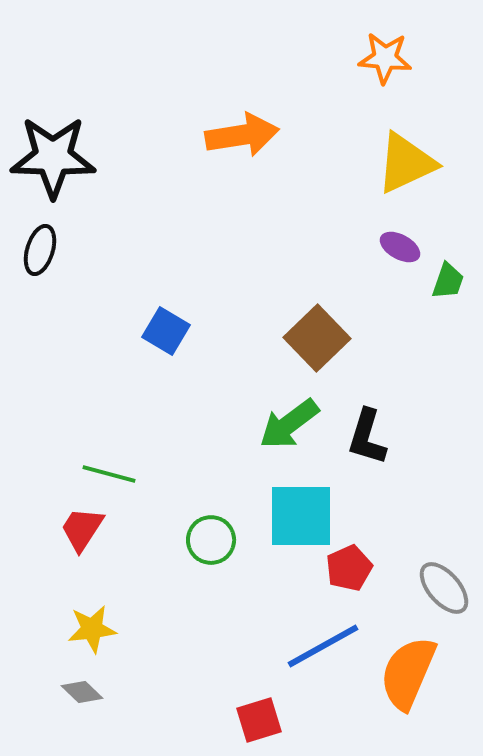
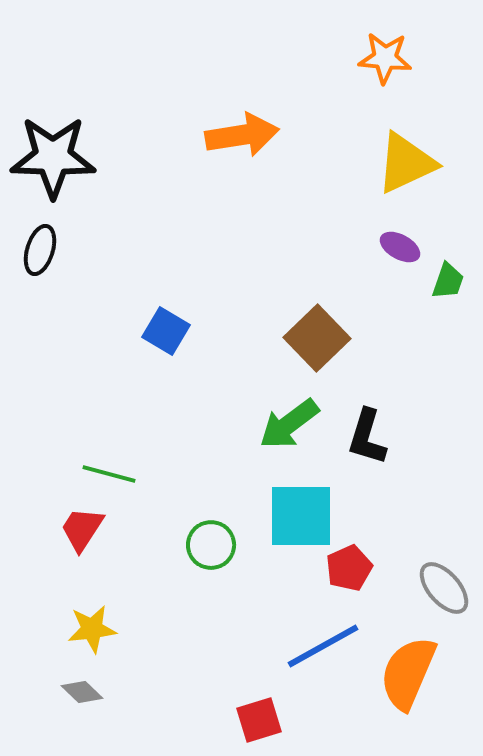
green circle: moved 5 px down
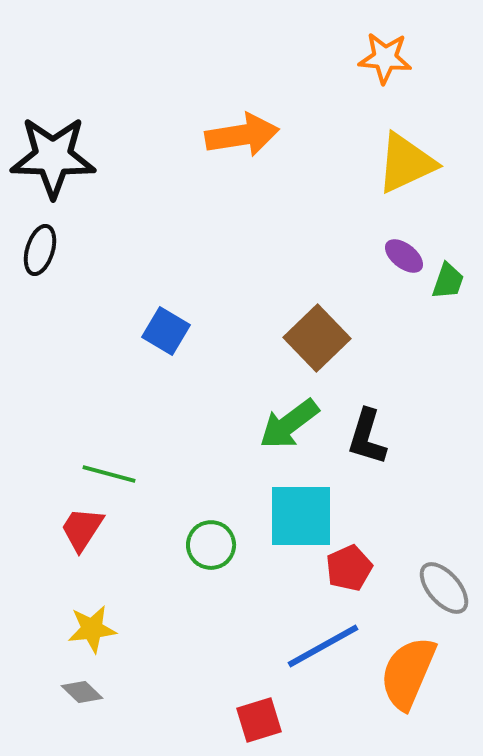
purple ellipse: moved 4 px right, 9 px down; rotated 9 degrees clockwise
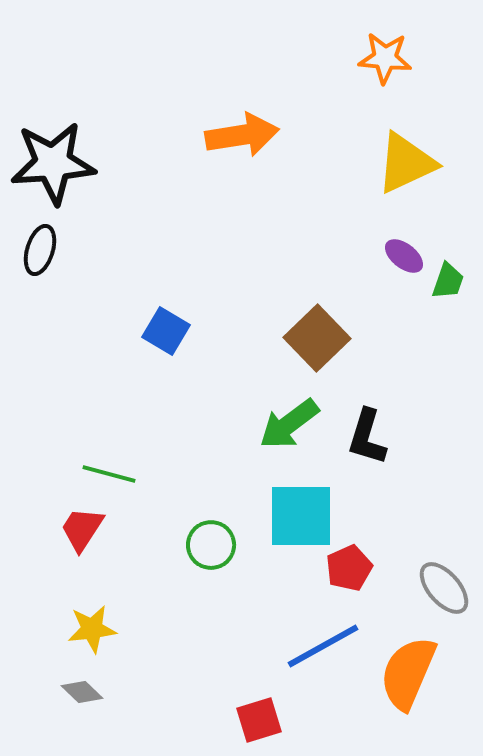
black star: moved 6 px down; rotated 6 degrees counterclockwise
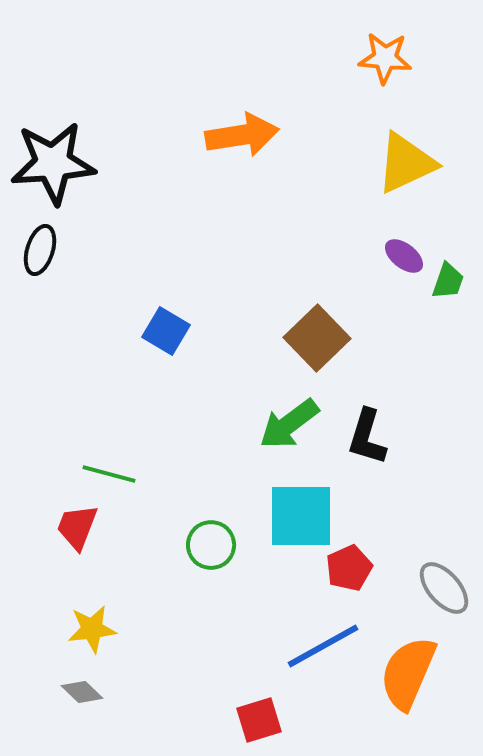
red trapezoid: moved 5 px left, 2 px up; rotated 12 degrees counterclockwise
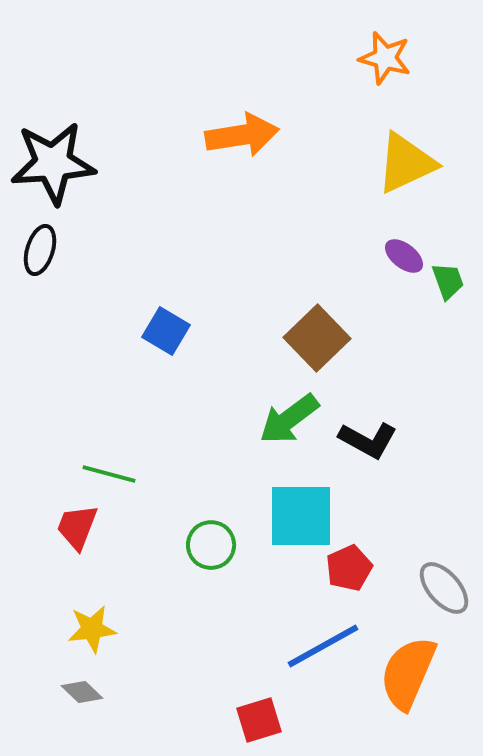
orange star: rotated 10 degrees clockwise
green trapezoid: rotated 39 degrees counterclockwise
green arrow: moved 5 px up
black L-shape: moved 1 px right, 3 px down; rotated 78 degrees counterclockwise
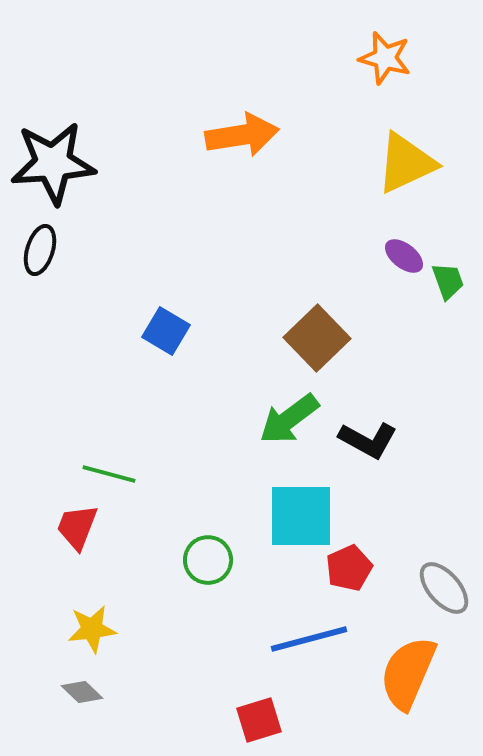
green circle: moved 3 px left, 15 px down
blue line: moved 14 px left, 7 px up; rotated 14 degrees clockwise
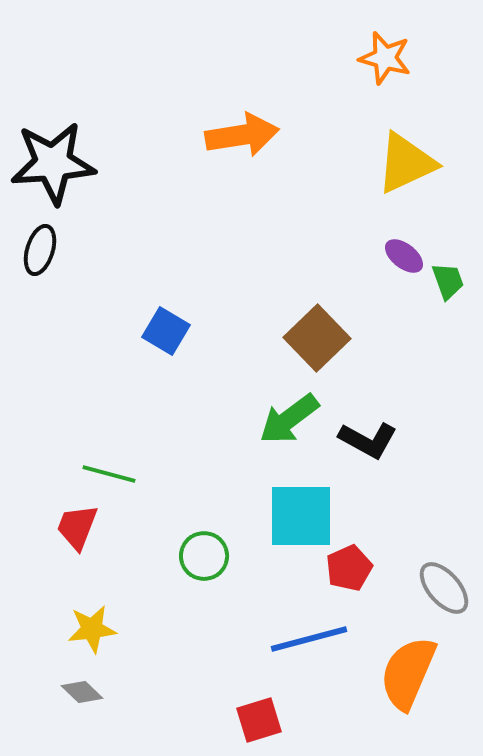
green circle: moved 4 px left, 4 px up
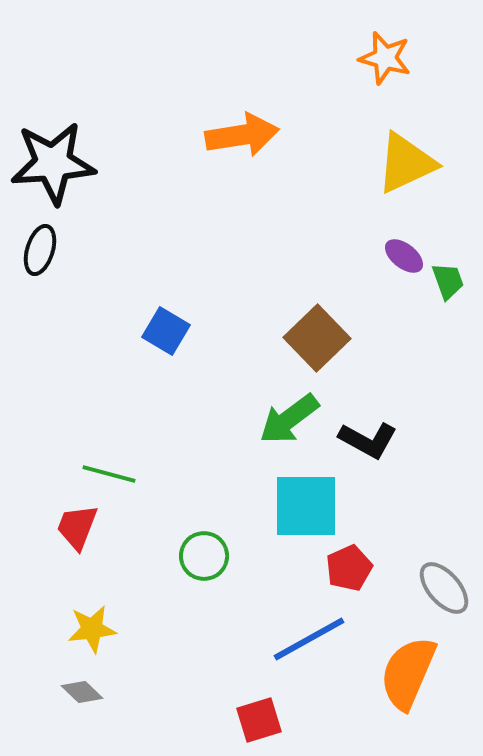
cyan square: moved 5 px right, 10 px up
blue line: rotated 14 degrees counterclockwise
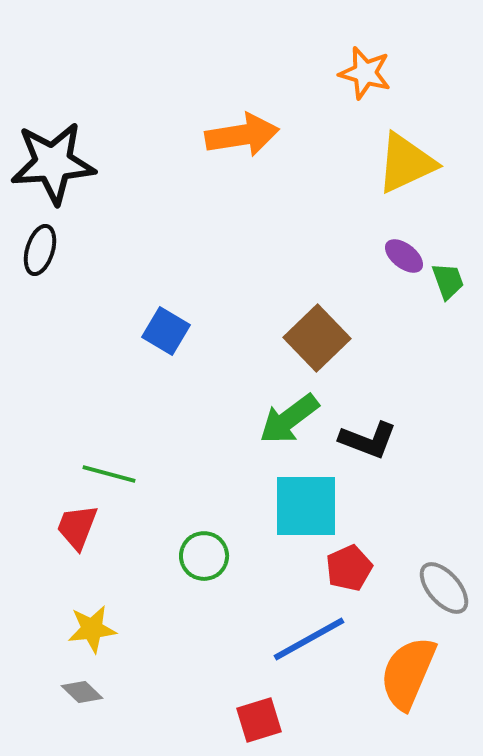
orange star: moved 20 px left, 15 px down
black L-shape: rotated 8 degrees counterclockwise
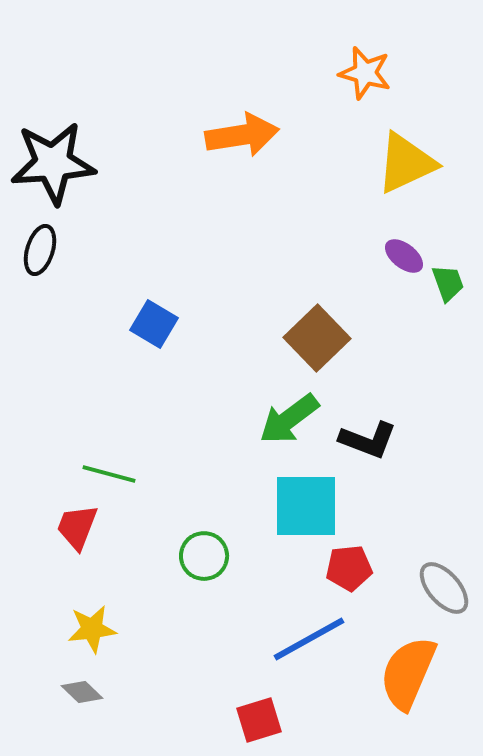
green trapezoid: moved 2 px down
blue square: moved 12 px left, 7 px up
red pentagon: rotated 18 degrees clockwise
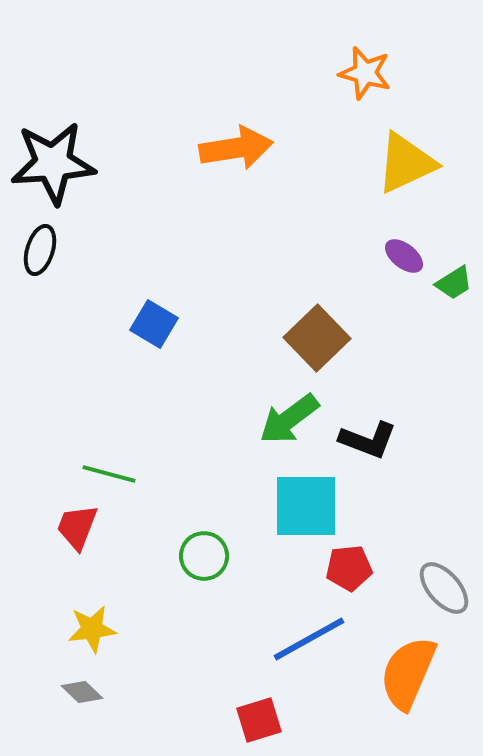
orange arrow: moved 6 px left, 13 px down
green trapezoid: moved 6 px right; rotated 78 degrees clockwise
